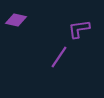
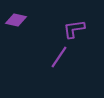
purple L-shape: moved 5 px left
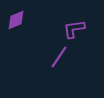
purple diamond: rotated 35 degrees counterclockwise
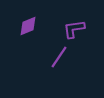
purple diamond: moved 12 px right, 6 px down
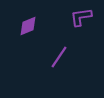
purple L-shape: moved 7 px right, 12 px up
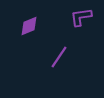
purple diamond: moved 1 px right
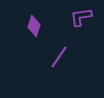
purple diamond: moved 5 px right; rotated 50 degrees counterclockwise
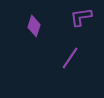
purple line: moved 11 px right, 1 px down
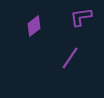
purple diamond: rotated 35 degrees clockwise
